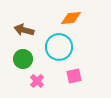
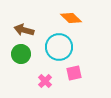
orange diamond: rotated 50 degrees clockwise
green circle: moved 2 px left, 5 px up
pink square: moved 3 px up
pink cross: moved 8 px right
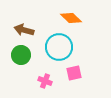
green circle: moved 1 px down
pink cross: rotated 24 degrees counterclockwise
